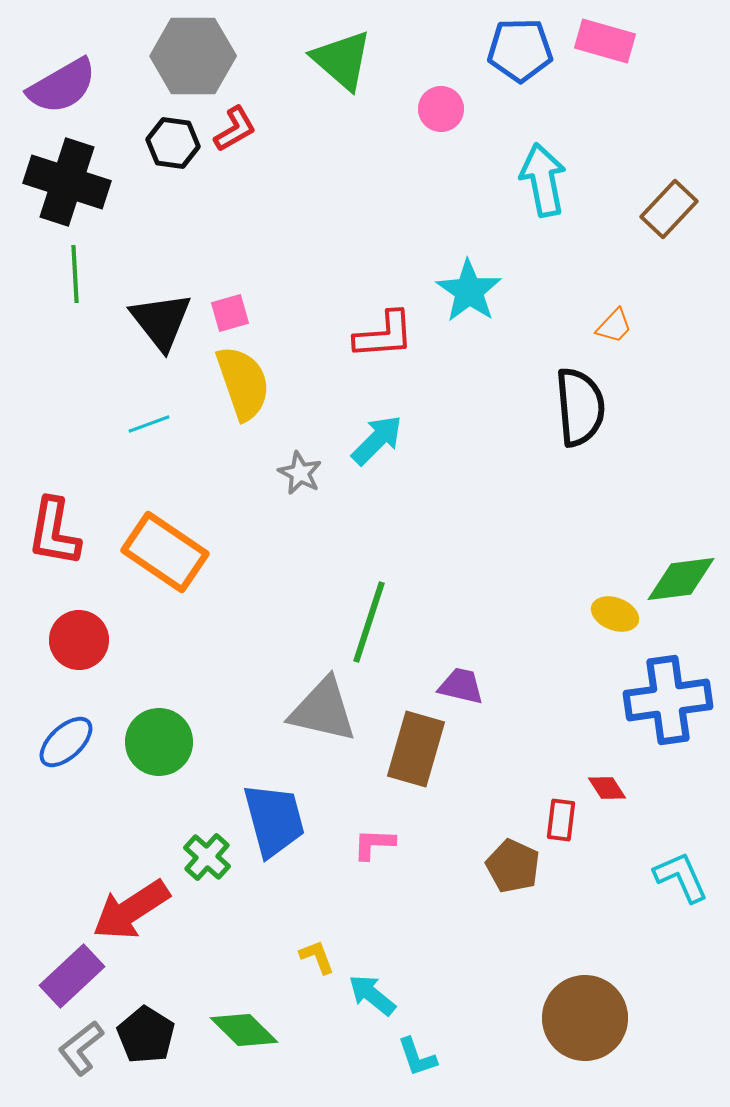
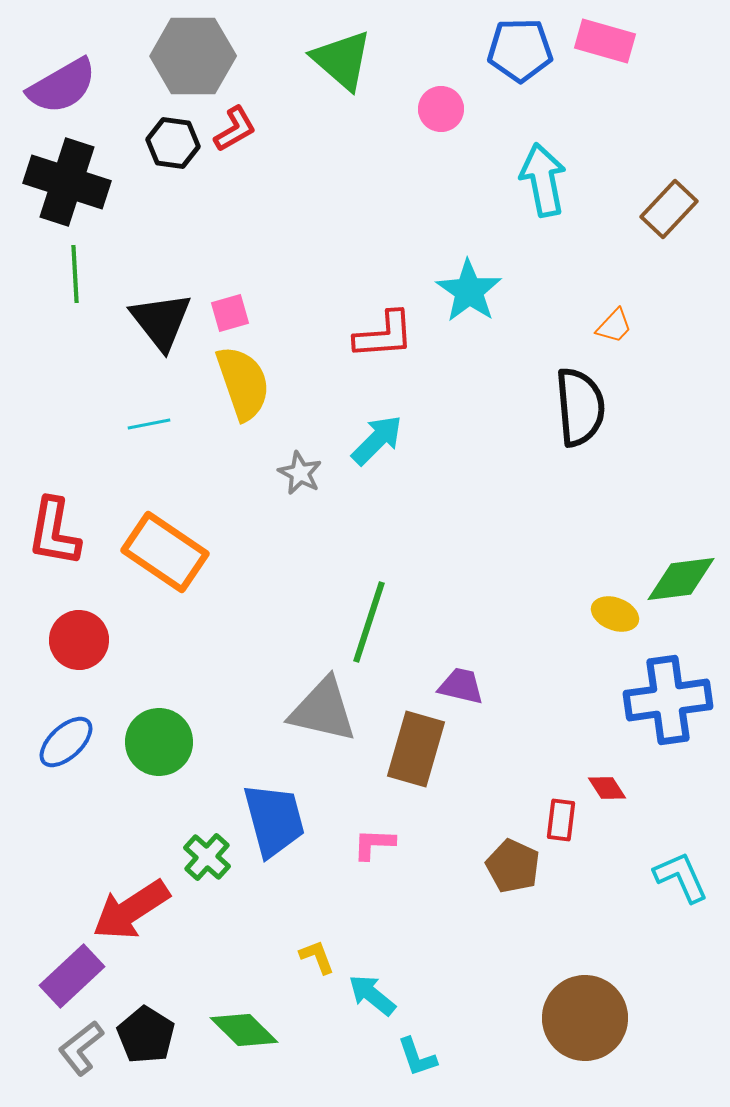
cyan line at (149, 424): rotated 9 degrees clockwise
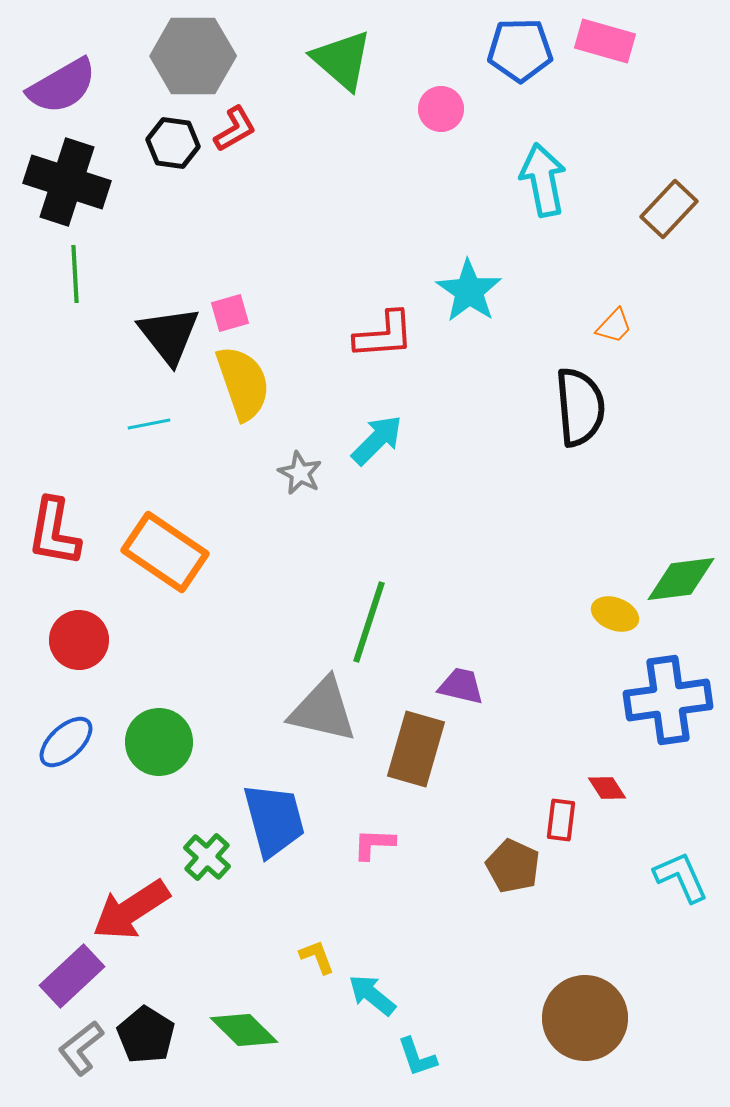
black triangle at (161, 321): moved 8 px right, 14 px down
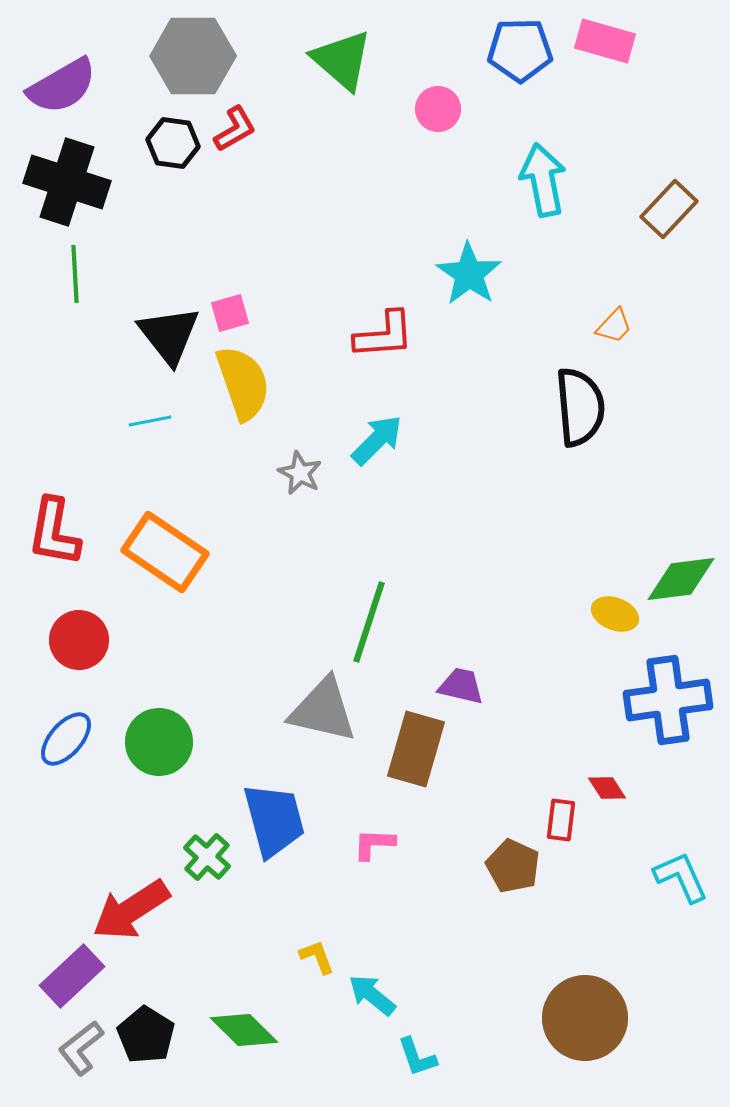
pink circle at (441, 109): moved 3 px left
cyan star at (469, 291): moved 17 px up
cyan line at (149, 424): moved 1 px right, 3 px up
blue ellipse at (66, 742): moved 3 px up; rotated 6 degrees counterclockwise
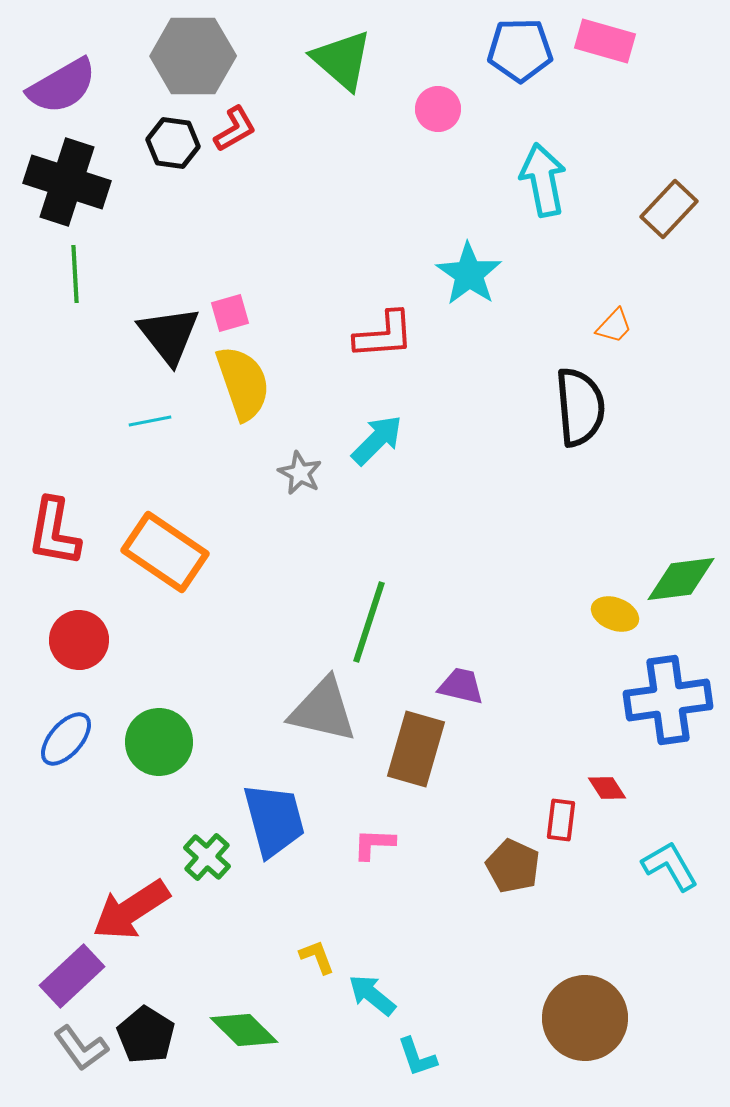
cyan L-shape at (681, 877): moved 11 px left, 11 px up; rotated 6 degrees counterclockwise
gray L-shape at (81, 1048): rotated 88 degrees counterclockwise
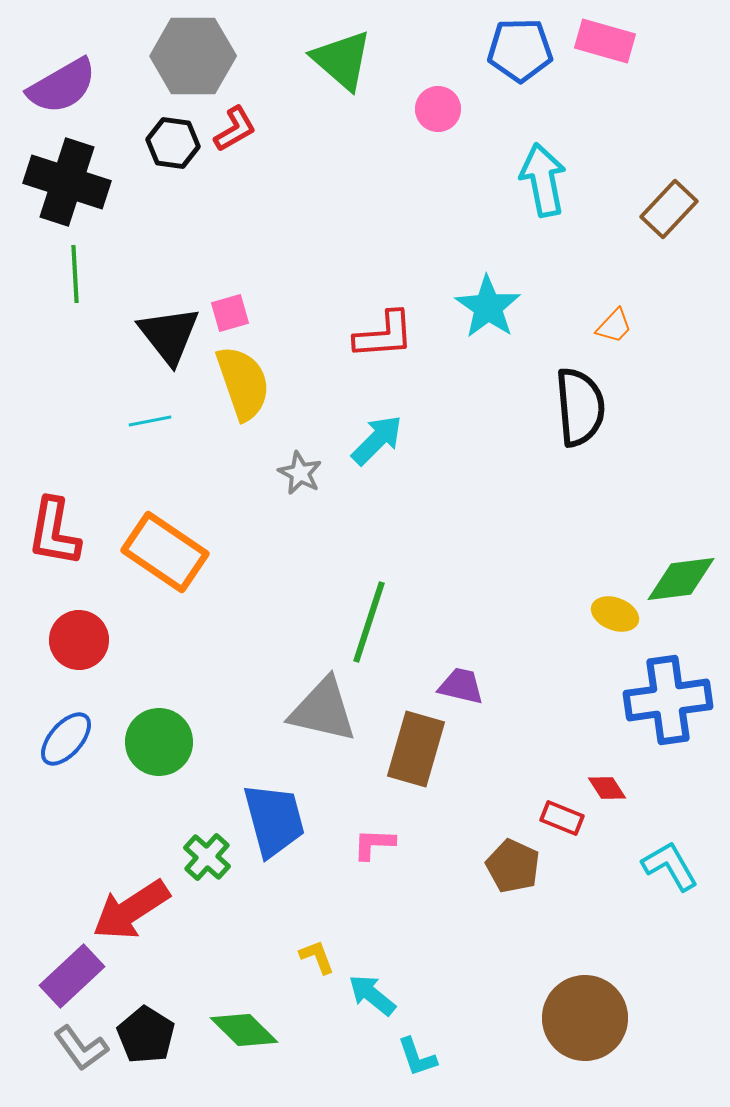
cyan star at (469, 274): moved 19 px right, 33 px down
red rectangle at (561, 820): moved 1 px right, 2 px up; rotated 75 degrees counterclockwise
